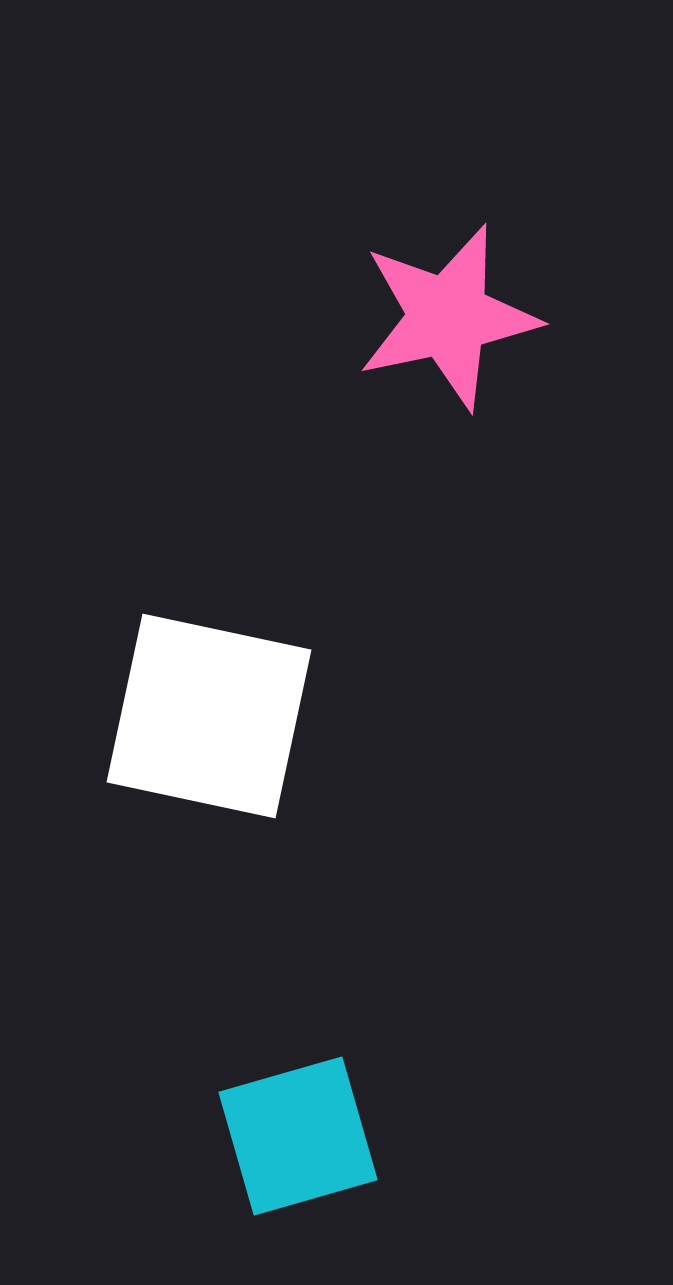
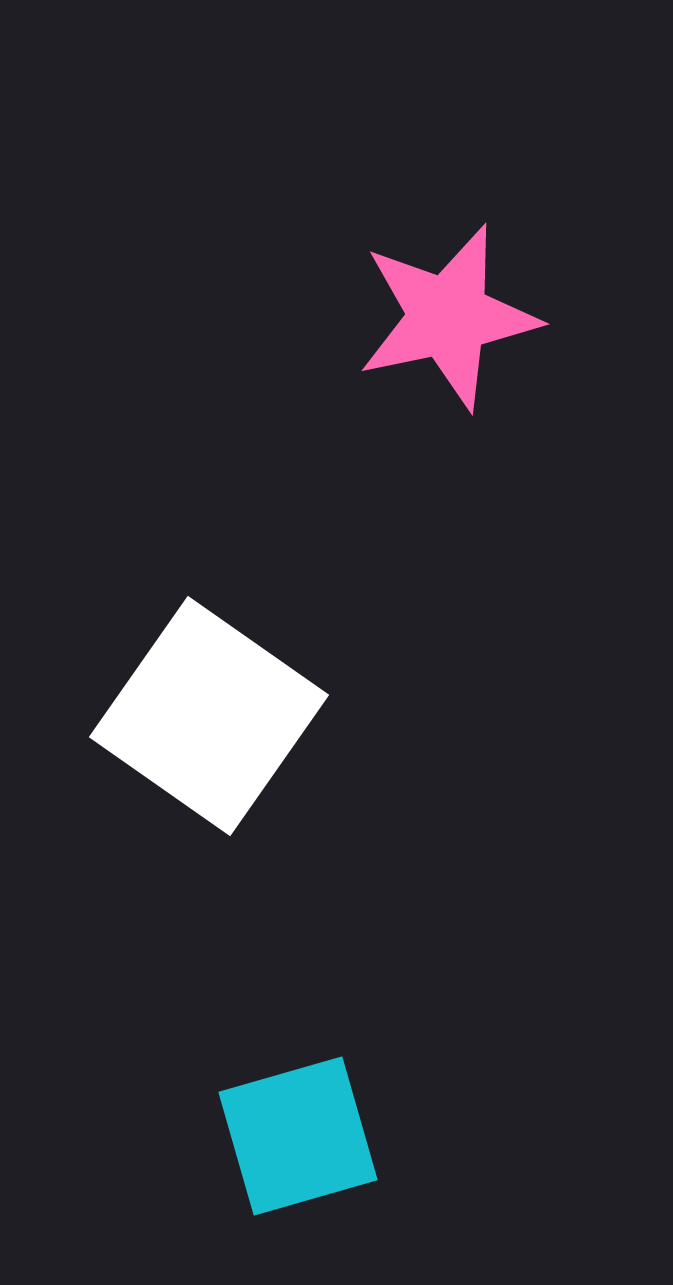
white square: rotated 23 degrees clockwise
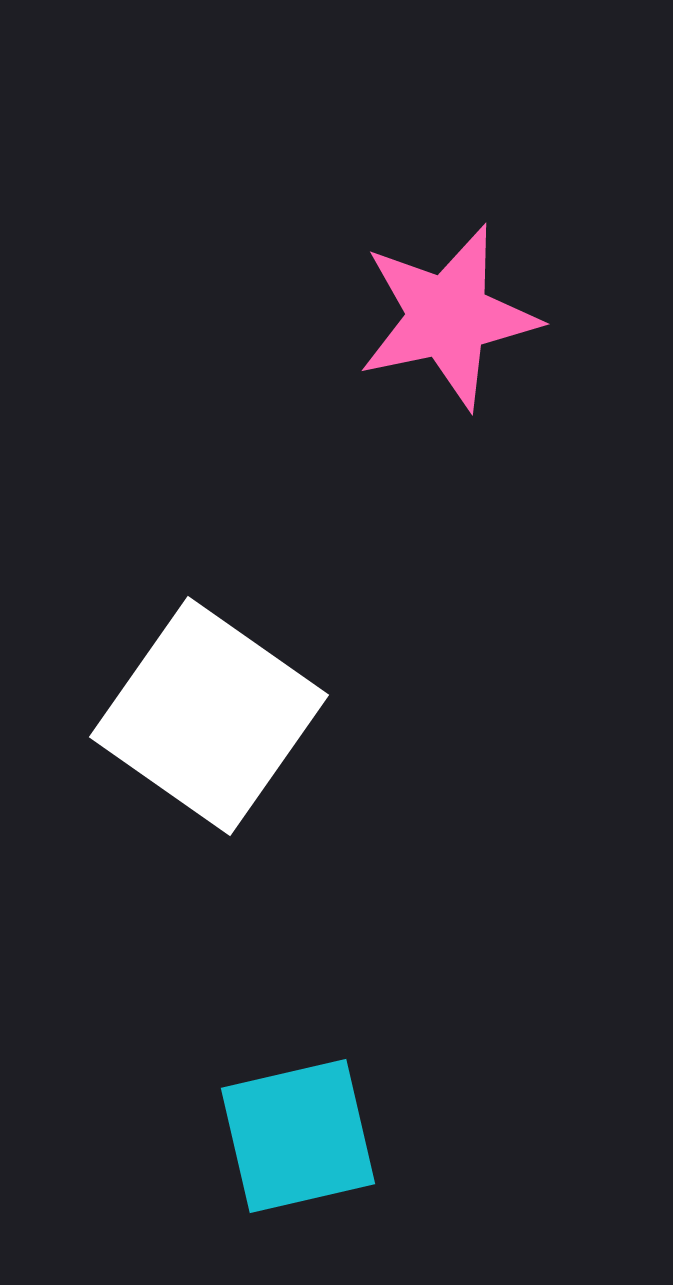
cyan square: rotated 3 degrees clockwise
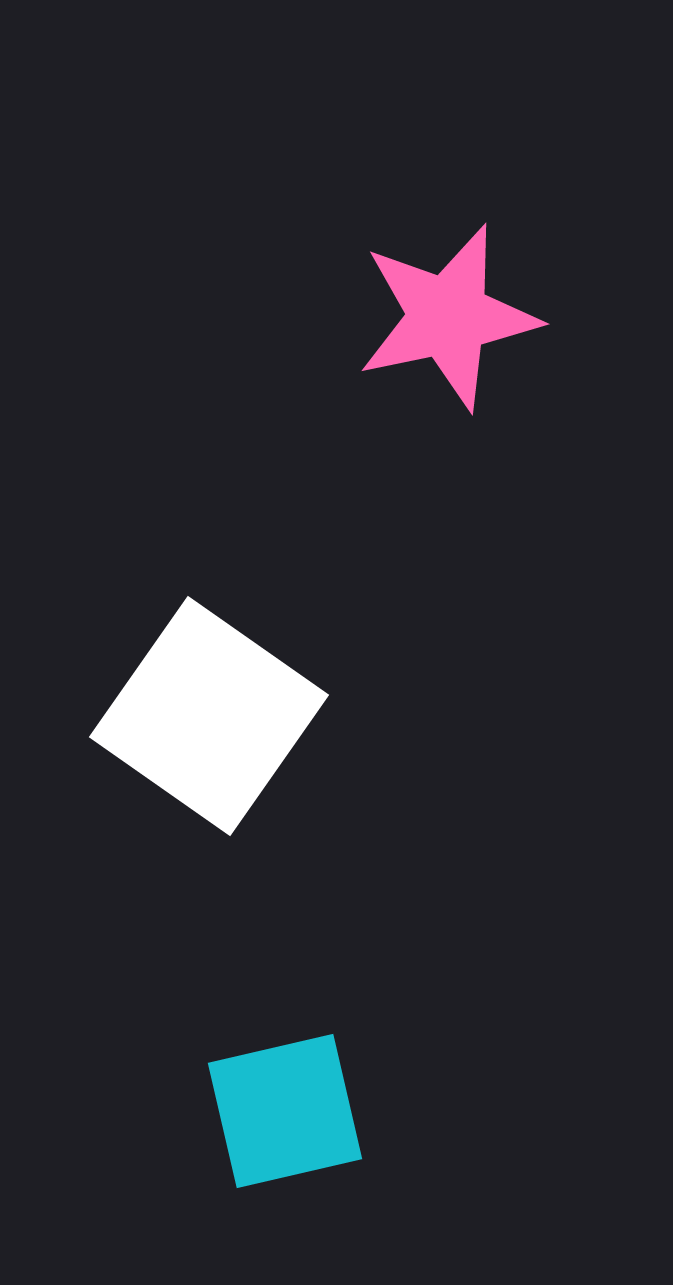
cyan square: moved 13 px left, 25 px up
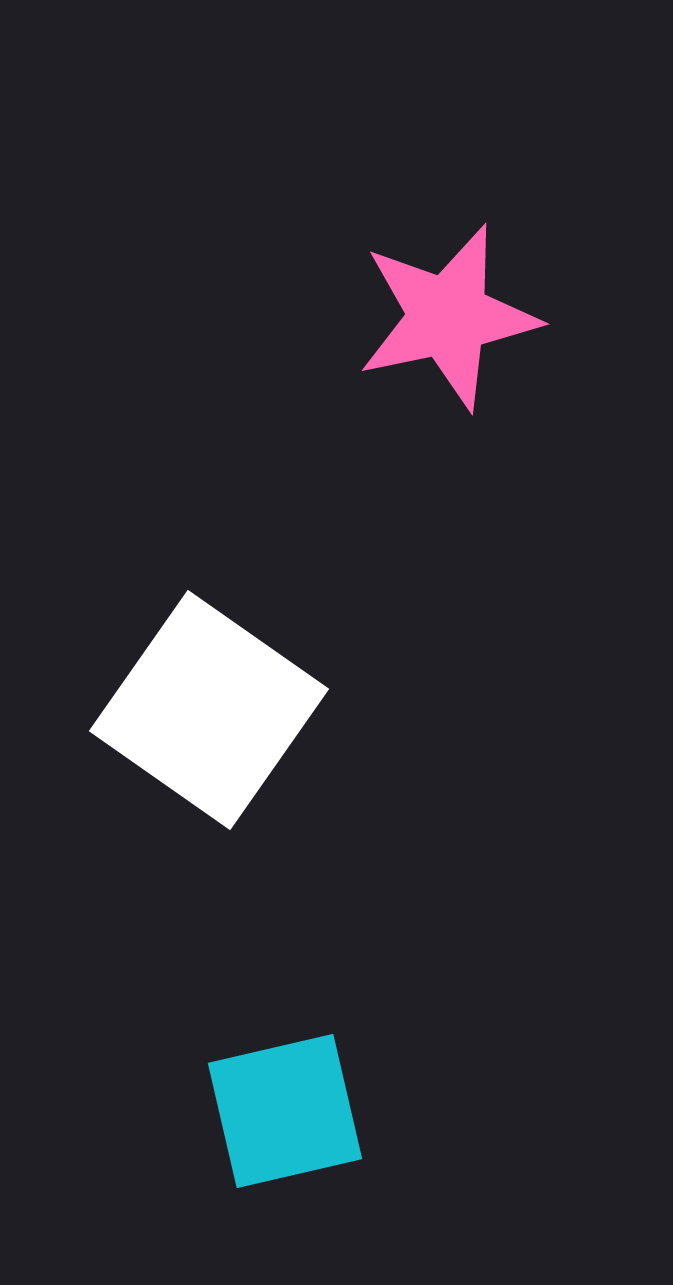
white square: moved 6 px up
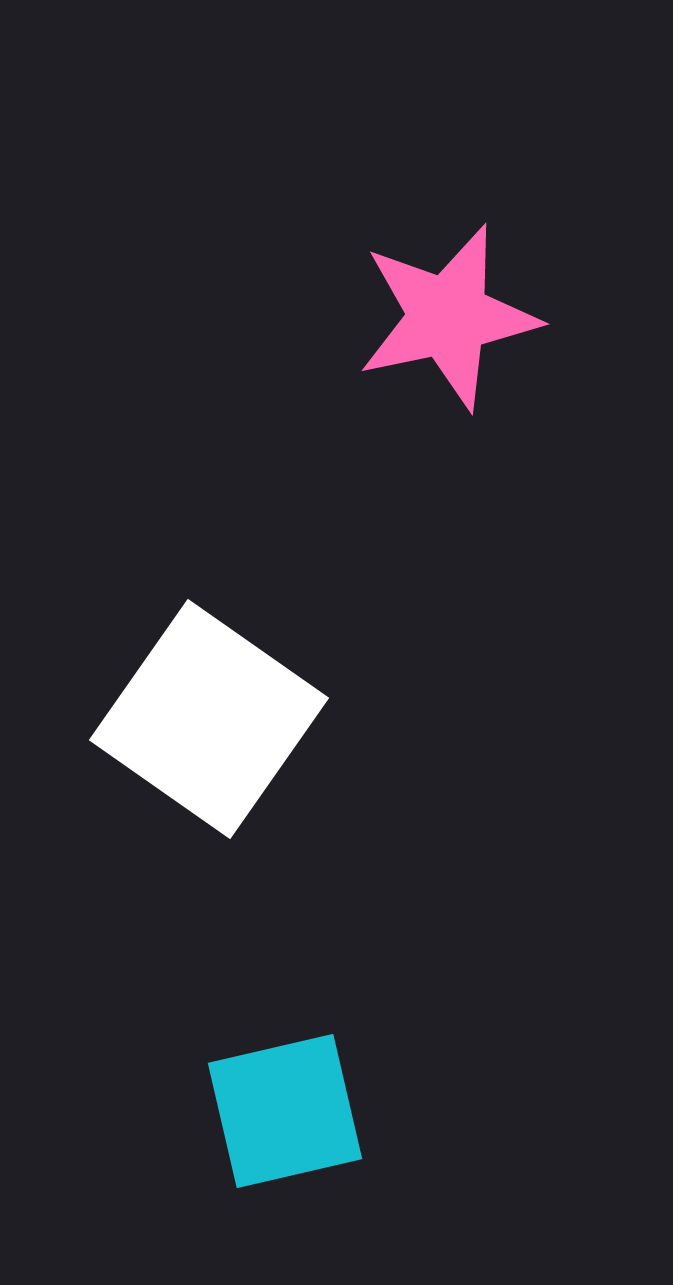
white square: moved 9 px down
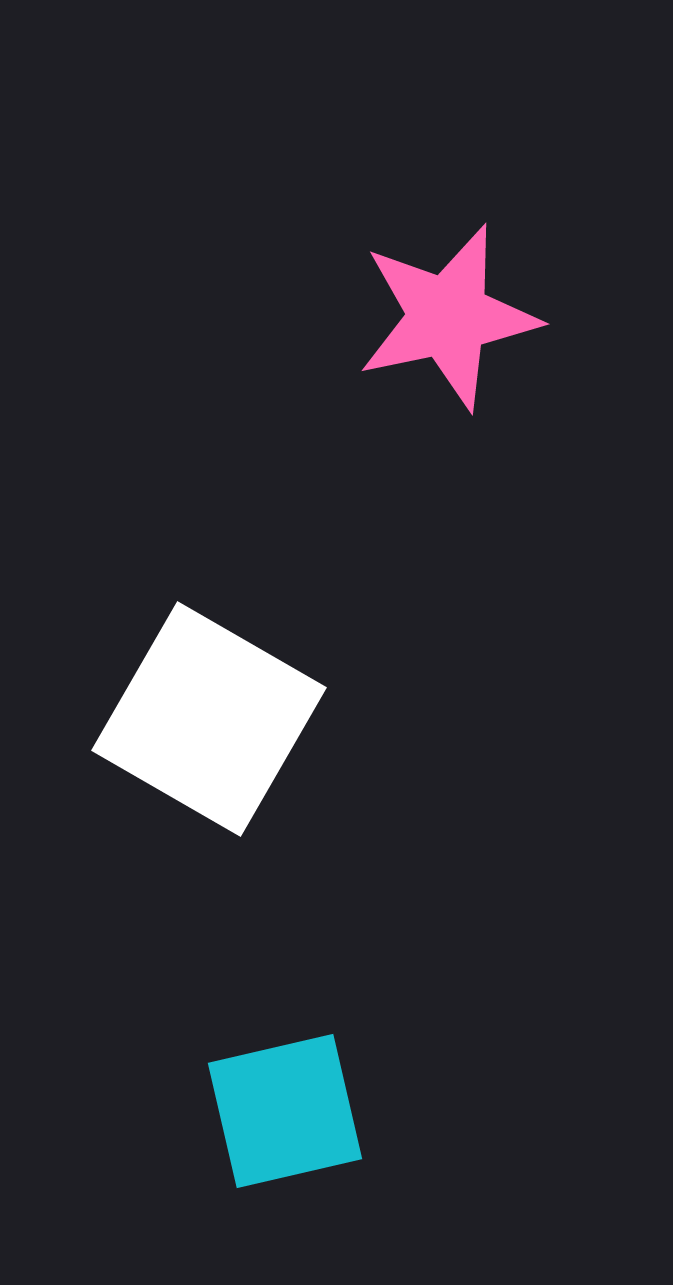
white square: rotated 5 degrees counterclockwise
